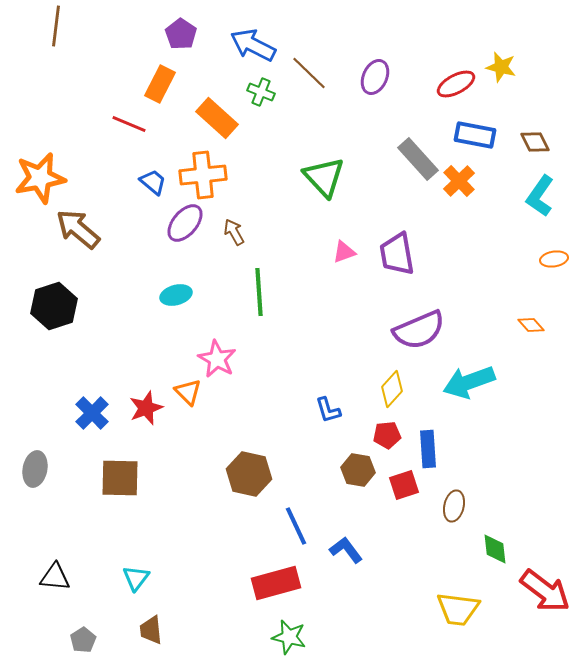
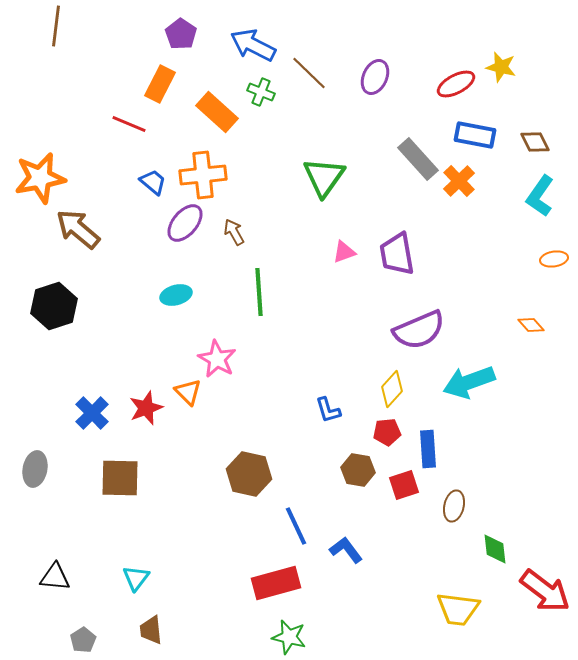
orange rectangle at (217, 118): moved 6 px up
green triangle at (324, 177): rotated 18 degrees clockwise
red pentagon at (387, 435): moved 3 px up
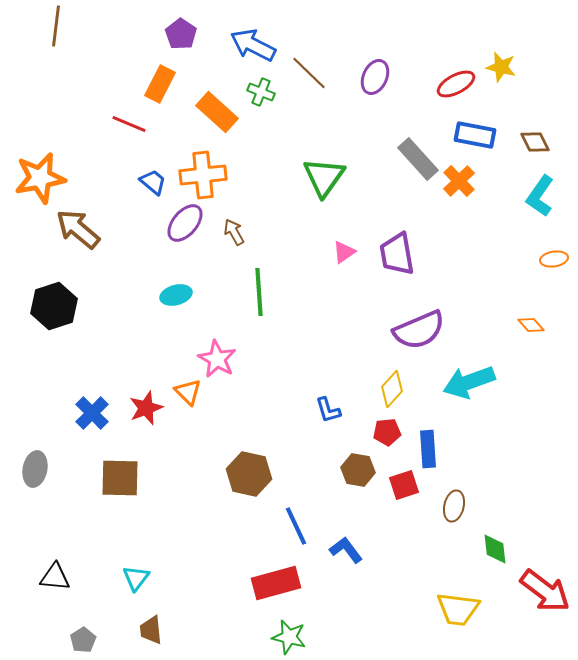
pink triangle at (344, 252): rotated 15 degrees counterclockwise
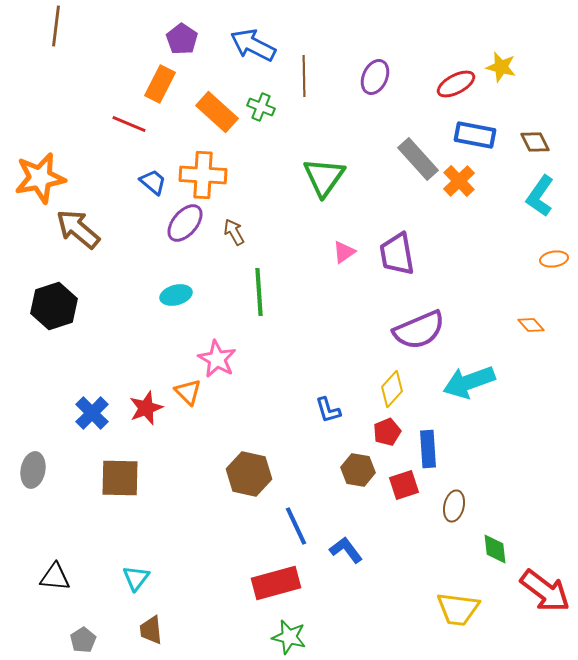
purple pentagon at (181, 34): moved 1 px right, 5 px down
brown line at (309, 73): moved 5 px left, 3 px down; rotated 45 degrees clockwise
green cross at (261, 92): moved 15 px down
orange cross at (203, 175): rotated 9 degrees clockwise
red pentagon at (387, 432): rotated 16 degrees counterclockwise
gray ellipse at (35, 469): moved 2 px left, 1 px down
